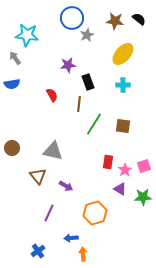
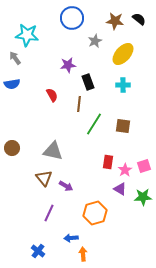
gray star: moved 8 px right, 6 px down
brown triangle: moved 6 px right, 2 px down
blue cross: rotated 16 degrees counterclockwise
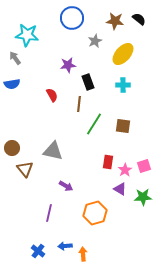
brown triangle: moved 19 px left, 9 px up
purple line: rotated 12 degrees counterclockwise
blue arrow: moved 6 px left, 8 px down
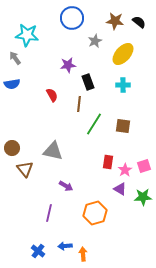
black semicircle: moved 3 px down
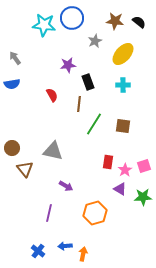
cyan star: moved 17 px right, 10 px up
orange arrow: rotated 16 degrees clockwise
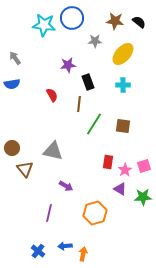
gray star: rotated 24 degrees clockwise
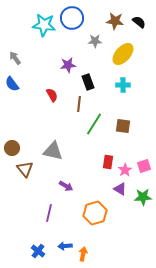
blue semicircle: rotated 63 degrees clockwise
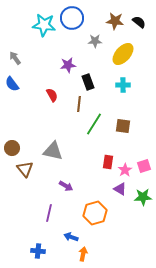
blue arrow: moved 6 px right, 9 px up; rotated 24 degrees clockwise
blue cross: rotated 32 degrees counterclockwise
